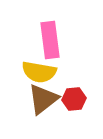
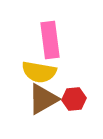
brown triangle: rotated 8 degrees clockwise
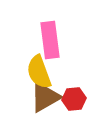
yellow semicircle: rotated 60 degrees clockwise
brown triangle: moved 2 px right, 2 px up
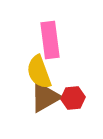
red hexagon: moved 1 px left, 1 px up
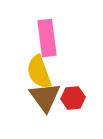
pink rectangle: moved 3 px left, 2 px up
brown triangle: rotated 36 degrees counterclockwise
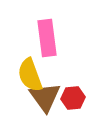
yellow semicircle: moved 9 px left, 3 px down
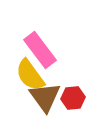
pink rectangle: moved 7 px left, 12 px down; rotated 30 degrees counterclockwise
yellow semicircle: rotated 16 degrees counterclockwise
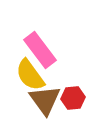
brown triangle: moved 3 px down
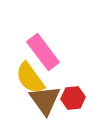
pink rectangle: moved 3 px right, 2 px down
yellow semicircle: moved 3 px down
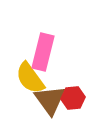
pink rectangle: rotated 51 degrees clockwise
brown triangle: moved 5 px right
